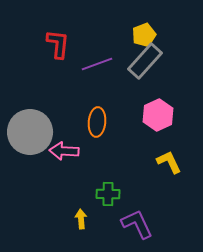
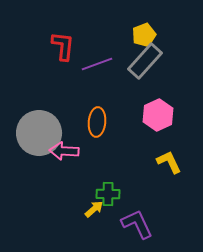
red L-shape: moved 5 px right, 2 px down
gray circle: moved 9 px right, 1 px down
yellow arrow: moved 13 px right, 10 px up; rotated 54 degrees clockwise
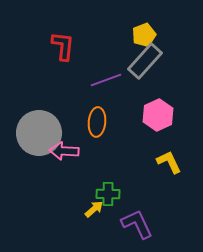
purple line: moved 9 px right, 16 px down
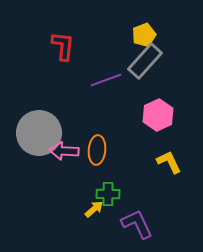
orange ellipse: moved 28 px down
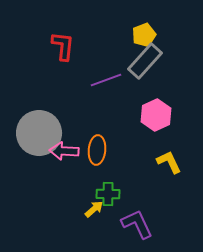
pink hexagon: moved 2 px left
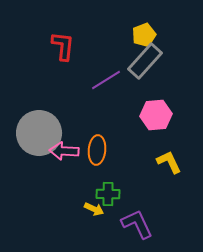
purple line: rotated 12 degrees counterclockwise
pink hexagon: rotated 20 degrees clockwise
yellow arrow: rotated 66 degrees clockwise
